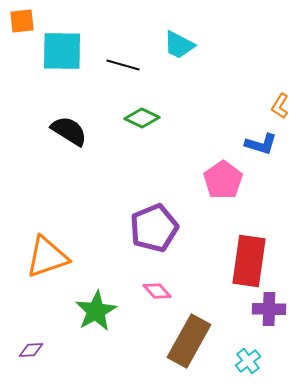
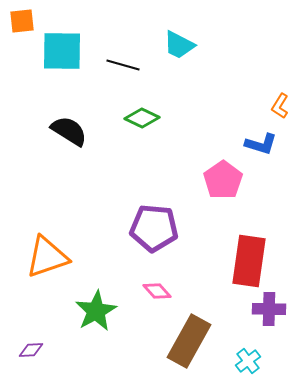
purple pentagon: rotated 27 degrees clockwise
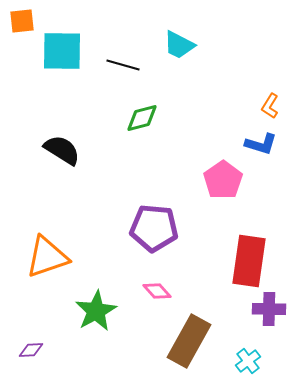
orange L-shape: moved 10 px left
green diamond: rotated 40 degrees counterclockwise
black semicircle: moved 7 px left, 19 px down
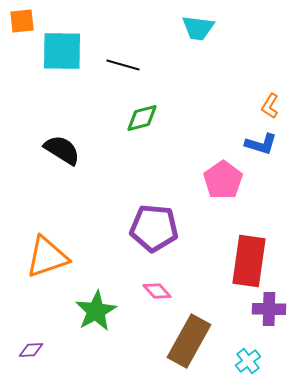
cyan trapezoid: moved 19 px right, 17 px up; rotated 20 degrees counterclockwise
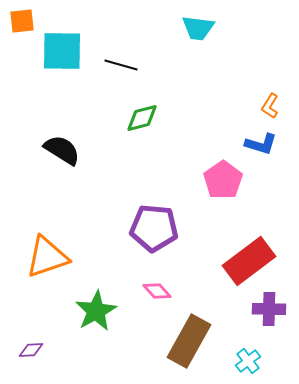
black line: moved 2 px left
red rectangle: rotated 45 degrees clockwise
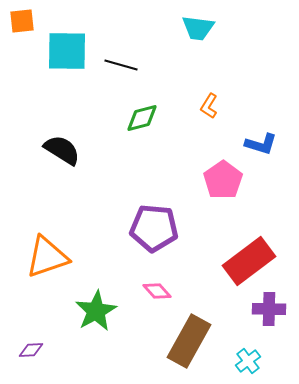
cyan square: moved 5 px right
orange L-shape: moved 61 px left
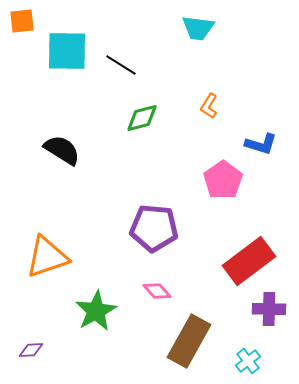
black line: rotated 16 degrees clockwise
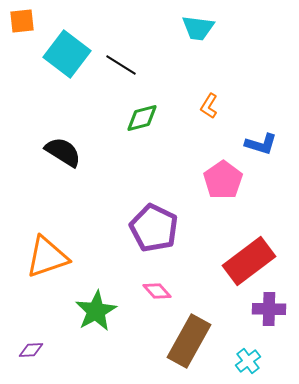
cyan square: moved 3 px down; rotated 36 degrees clockwise
black semicircle: moved 1 px right, 2 px down
purple pentagon: rotated 21 degrees clockwise
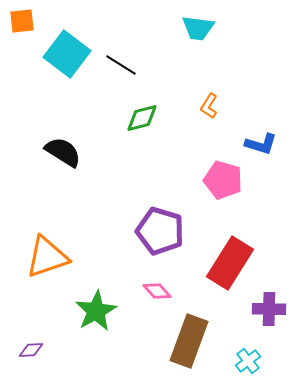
pink pentagon: rotated 21 degrees counterclockwise
purple pentagon: moved 6 px right, 3 px down; rotated 9 degrees counterclockwise
red rectangle: moved 19 px left, 2 px down; rotated 21 degrees counterclockwise
brown rectangle: rotated 9 degrees counterclockwise
